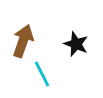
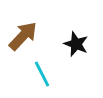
brown arrow: moved 5 px up; rotated 24 degrees clockwise
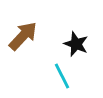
cyan line: moved 20 px right, 2 px down
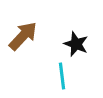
cyan line: rotated 20 degrees clockwise
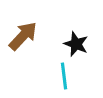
cyan line: moved 2 px right
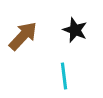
black star: moved 1 px left, 14 px up
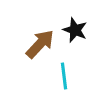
brown arrow: moved 17 px right, 8 px down
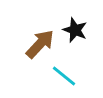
cyan line: rotated 44 degrees counterclockwise
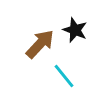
cyan line: rotated 12 degrees clockwise
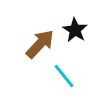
black star: rotated 10 degrees clockwise
